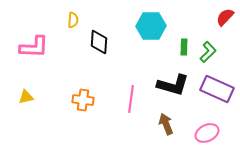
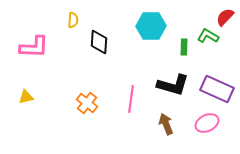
green L-shape: moved 16 px up; rotated 105 degrees counterclockwise
orange cross: moved 4 px right, 3 px down; rotated 30 degrees clockwise
pink ellipse: moved 10 px up
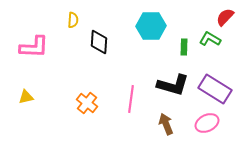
green L-shape: moved 2 px right, 3 px down
purple rectangle: moved 2 px left; rotated 8 degrees clockwise
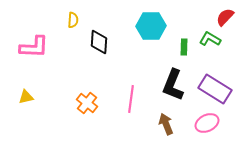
black L-shape: rotated 96 degrees clockwise
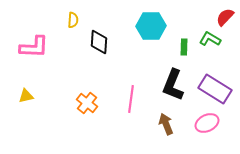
yellow triangle: moved 1 px up
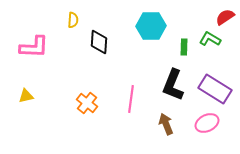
red semicircle: rotated 12 degrees clockwise
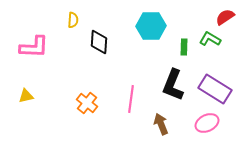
brown arrow: moved 5 px left
